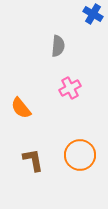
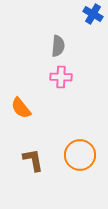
pink cross: moved 9 px left, 11 px up; rotated 30 degrees clockwise
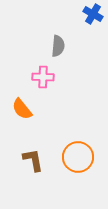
pink cross: moved 18 px left
orange semicircle: moved 1 px right, 1 px down
orange circle: moved 2 px left, 2 px down
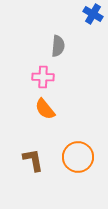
orange semicircle: moved 23 px right
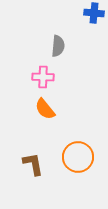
blue cross: moved 1 px right, 1 px up; rotated 24 degrees counterclockwise
brown L-shape: moved 4 px down
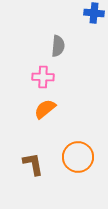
orange semicircle: rotated 90 degrees clockwise
